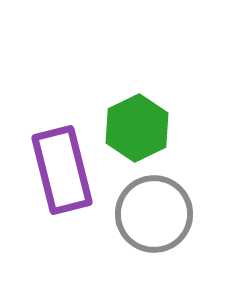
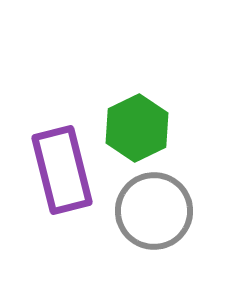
gray circle: moved 3 px up
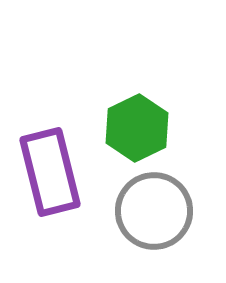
purple rectangle: moved 12 px left, 2 px down
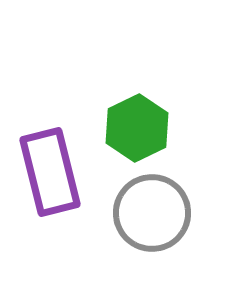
gray circle: moved 2 px left, 2 px down
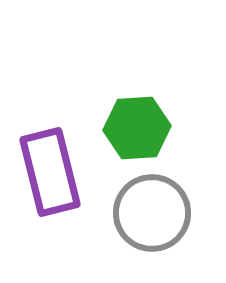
green hexagon: rotated 22 degrees clockwise
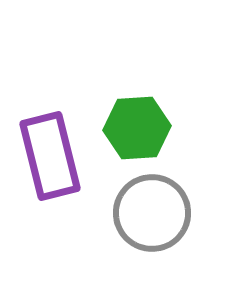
purple rectangle: moved 16 px up
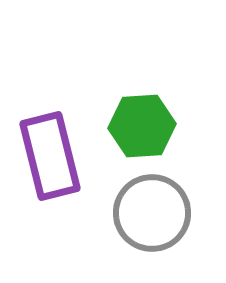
green hexagon: moved 5 px right, 2 px up
